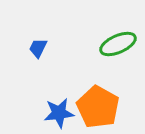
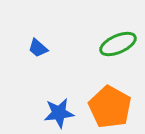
blue trapezoid: rotated 75 degrees counterclockwise
orange pentagon: moved 12 px right
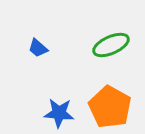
green ellipse: moved 7 px left, 1 px down
blue star: rotated 12 degrees clockwise
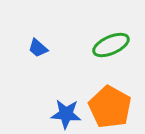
blue star: moved 7 px right, 1 px down
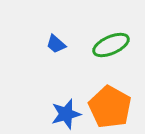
blue trapezoid: moved 18 px right, 4 px up
blue star: rotated 20 degrees counterclockwise
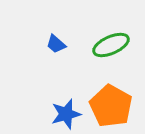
orange pentagon: moved 1 px right, 1 px up
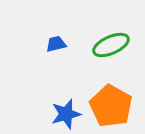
blue trapezoid: rotated 125 degrees clockwise
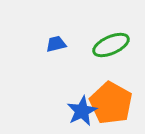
orange pentagon: moved 3 px up
blue star: moved 16 px right, 3 px up; rotated 12 degrees counterclockwise
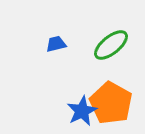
green ellipse: rotated 15 degrees counterclockwise
